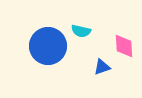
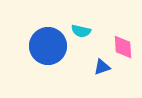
pink diamond: moved 1 px left, 1 px down
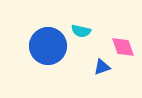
pink diamond: rotated 15 degrees counterclockwise
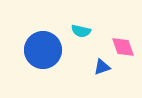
blue circle: moved 5 px left, 4 px down
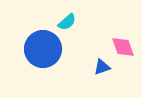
cyan semicircle: moved 14 px left, 9 px up; rotated 54 degrees counterclockwise
blue circle: moved 1 px up
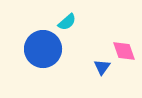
pink diamond: moved 1 px right, 4 px down
blue triangle: rotated 36 degrees counterclockwise
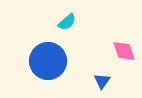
blue circle: moved 5 px right, 12 px down
blue triangle: moved 14 px down
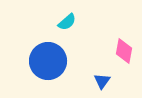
pink diamond: rotated 30 degrees clockwise
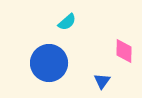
pink diamond: rotated 10 degrees counterclockwise
blue circle: moved 1 px right, 2 px down
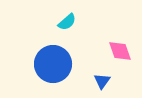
pink diamond: moved 4 px left; rotated 20 degrees counterclockwise
blue circle: moved 4 px right, 1 px down
